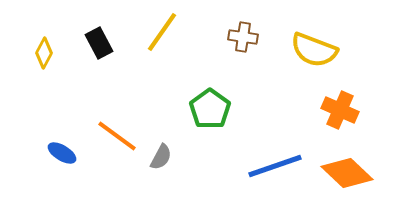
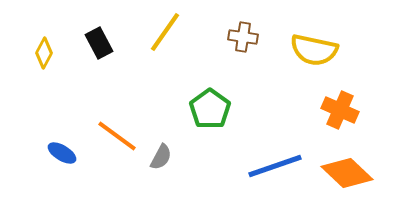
yellow line: moved 3 px right
yellow semicircle: rotated 9 degrees counterclockwise
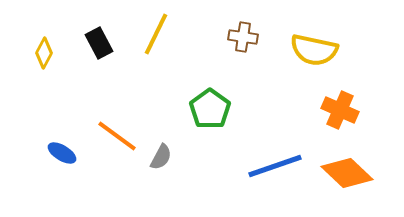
yellow line: moved 9 px left, 2 px down; rotated 9 degrees counterclockwise
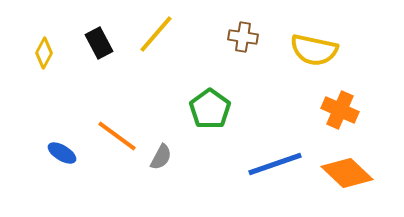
yellow line: rotated 15 degrees clockwise
blue line: moved 2 px up
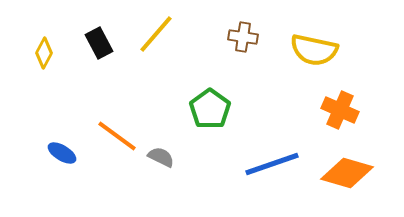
gray semicircle: rotated 92 degrees counterclockwise
blue line: moved 3 px left
orange diamond: rotated 27 degrees counterclockwise
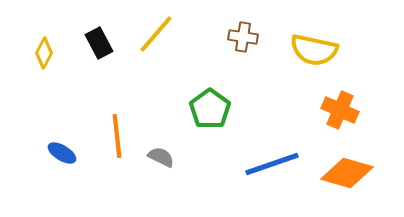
orange line: rotated 48 degrees clockwise
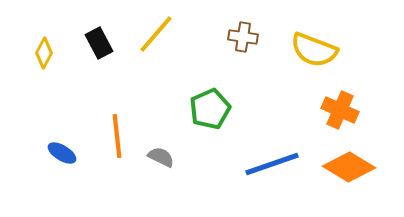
yellow semicircle: rotated 9 degrees clockwise
green pentagon: rotated 12 degrees clockwise
orange diamond: moved 2 px right, 6 px up; rotated 15 degrees clockwise
